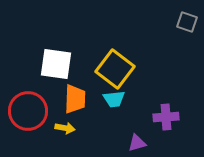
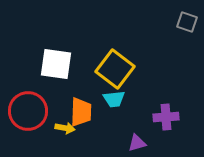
orange trapezoid: moved 6 px right, 13 px down
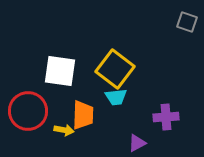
white square: moved 4 px right, 7 px down
cyan trapezoid: moved 2 px right, 2 px up
orange trapezoid: moved 2 px right, 3 px down
yellow arrow: moved 1 px left, 2 px down
purple triangle: rotated 12 degrees counterclockwise
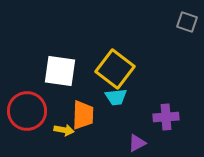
red circle: moved 1 px left
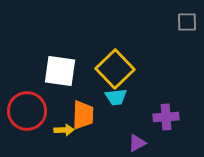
gray square: rotated 20 degrees counterclockwise
yellow square: rotated 9 degrees clockwise
yellow arrow: rotated 12 degrees counterclockwise
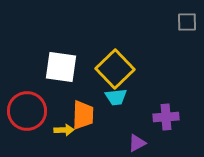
white square: moved 1 px right, 4 px up
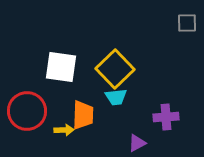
gray square: moved 1 px down
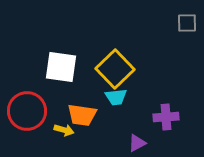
orange trapezoid: moved 1 px left; rotated 96 degrees clockwise
yellow arrow: rotated 18 degrees clockwise
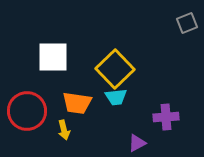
gray square: rotated 20 degrees counterclockwise
white square: moved 8 px left, 10 px up; rotated 8 degrees counterclockwise
orange trapezoid: moved 5 px left, 12 px up
yellow arrow: rotated 60 degrees clockwise
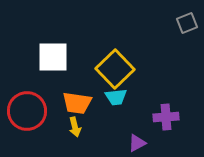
yellow arrow: moved 11 px right, 3 px up
